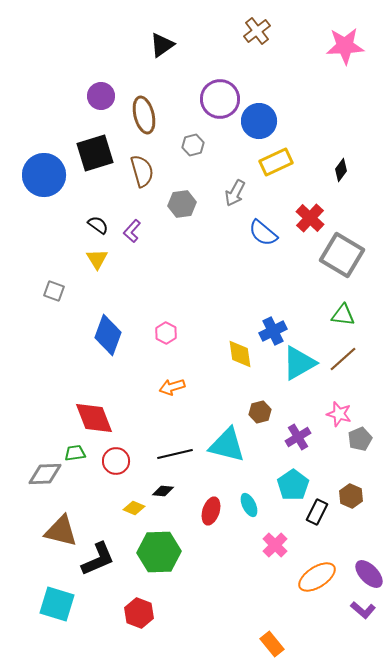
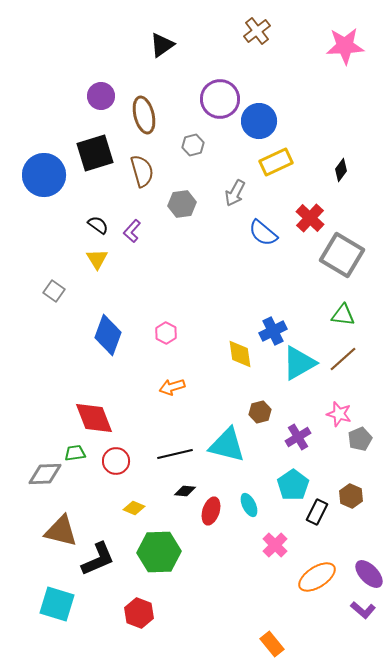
gray square at (54, 291): rotated 15 degrees clockwise
black diamond at (163, 491): moved 22 px right
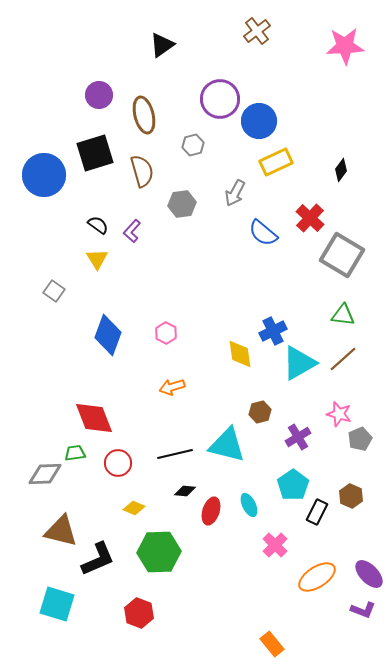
purple circle at (101, 96): moved 2 px left, 1 px up
red circle at (116, 461): moved 2 px right, 2 px down
purple L-shape at (363, 610): rotated 20 degrees counterclockwise
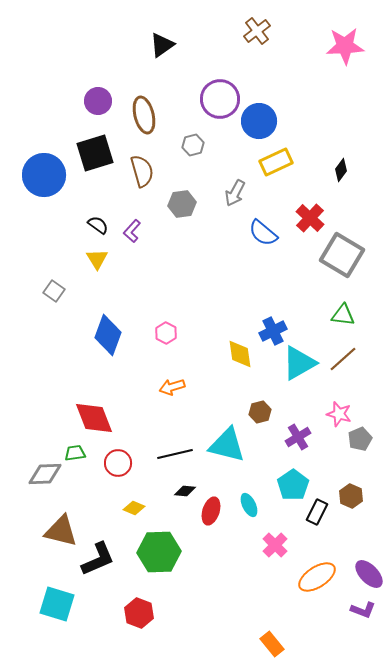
purple circle at (99, 95): moved 1 px left, 6 px down
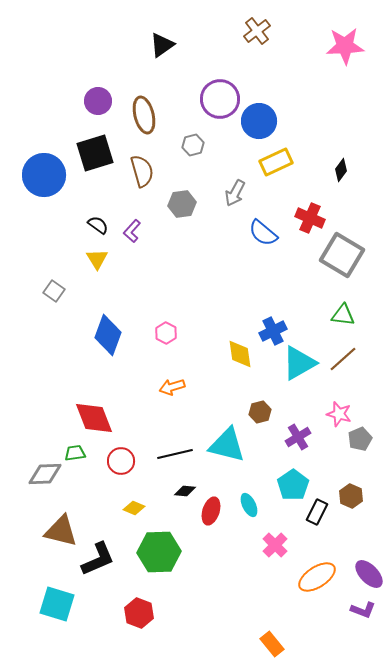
red cross at (310, 218): rotated 20 degrees counterclockwise
red circle at (118, 463): moved 3 px right, 2 px up
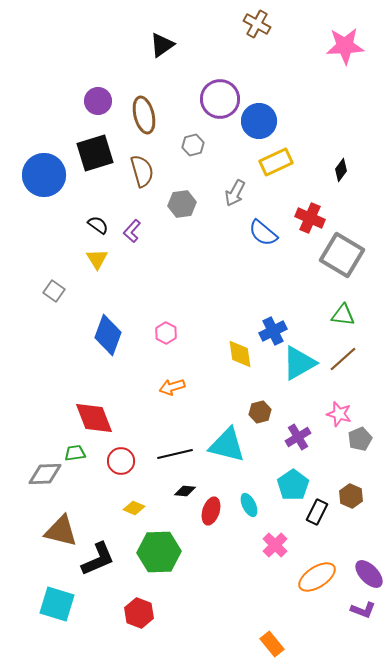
brown cross at (257, 31): moved 7 px up; rotated 24 degrees counterclockwise
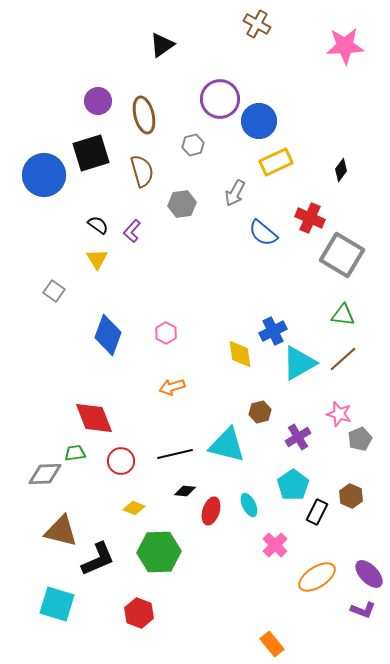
black square at (95, 153): moved 4 px left
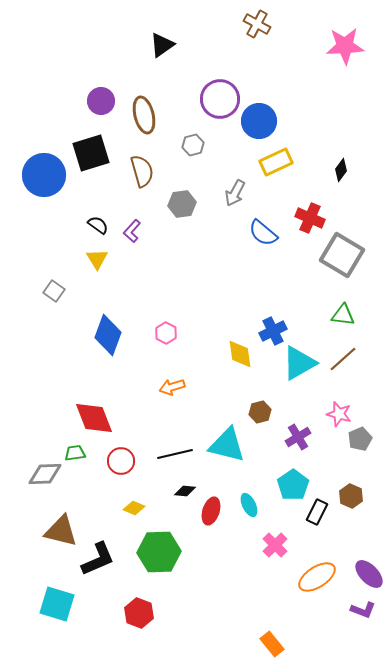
purple circle at (98, 101): moved 3 px right
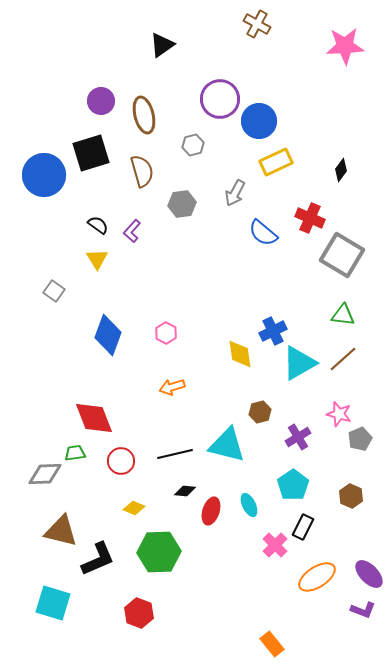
black rectangle at (317, 512): moved 14 px left, 15 px down
cyan square at (57, 604): moved 4 px left, 1 px up
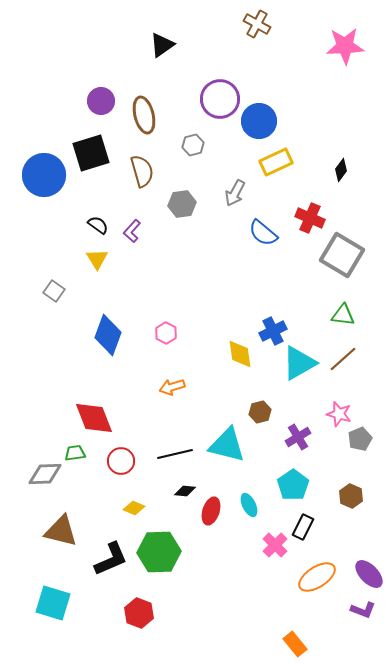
black L-shape at (98, 559): moved 13 px right
orange rectangle at (272, 644): moved 23 px right
